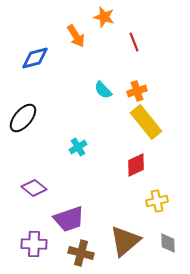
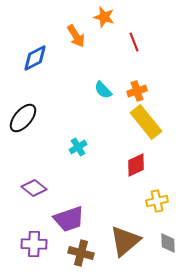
blue diamond: rotated 12 degrees counterclockwise
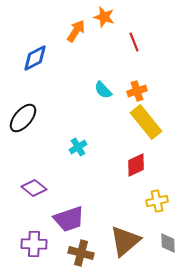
orange arrow: moved 5 px up; rotated 115 degrees counterclockwise
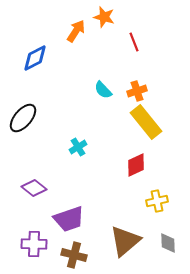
brown cross: moved 7 px left, 2 px down
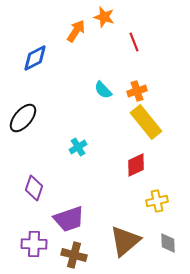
purple diamond: rotated 70 degrees clockwise
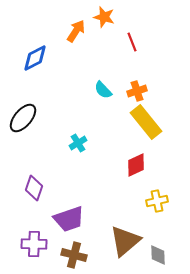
red line: moved 2 px left
cyan cross: moved 4 px up
gray diamond: moved 10 px left, 12 px down
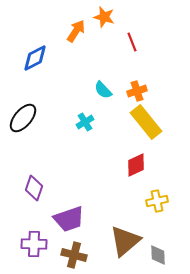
cyan cross: moved 7 px right, 21 px up
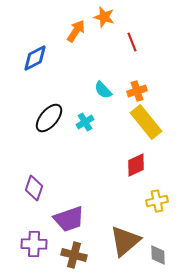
black ellipse: moved 26 px right
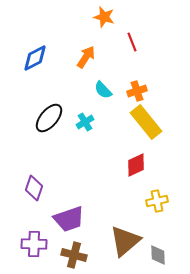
orange arrow: moved 10 px right, 26 px down
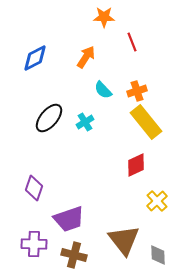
orange star: rotated 15 degrees counterclockwise
yellow cross: rotated 30 degrees counterclockwise
brown triangle: moved 1 px left, 1 px up; rotated 28 degrees counterclockwise
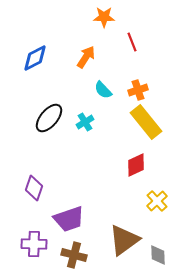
orange cross: moved 1 px right, 1 px up
brown triangle: rotated 32 degrees clockwise
